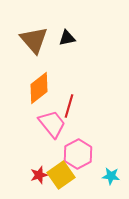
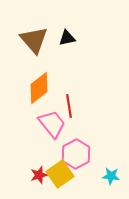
red line: rotated 25 degrees counterclockwise
pink hexagon: moved 2 px left
yellow square: moved 1 px left, 1 px up
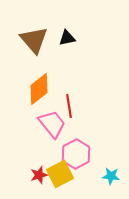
orange diamond: moved 1 px down
yellow square: rotated 8 degrees clockwise
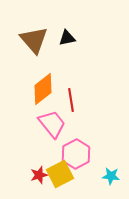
orange diamond: moved 4 px right
red line: moved 2 px right, 6 px up
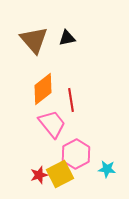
cyan star: moved 4 px left, 7 px up
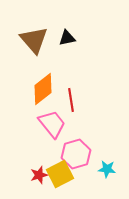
pink hexagon: rotated 12 degrees clockwise
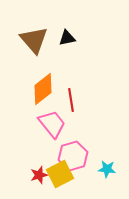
pink hexagon: moved 3 px left, 2 px down
